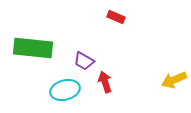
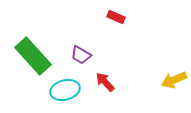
green rectangle: moved 8 px down; rotated 42 degrees clockwise
purple trapezoid: moved 3 px left, 6 px up
red arrow: rotated 25 degrees counterclockwise
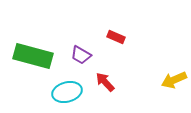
red rectangle: moved 20 px down
green rectangle: rotated 33 degrees counterclockwise
cyan ellipse: moved 2 px right, 2 px down
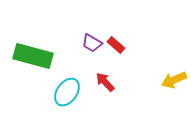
red rectangle: moved 8 px down; rotated 18 degrees clockwise
purple trapezoid: moved 11 px right, 12 px up
cyan ellipse: rotated 40 degrees counterclockwise
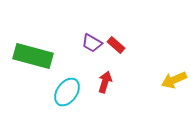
red arrow: rotated 60 degrees clockwise
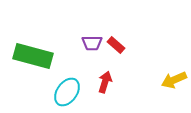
purple trapezoid: rotated 30 degrees counterclockwise
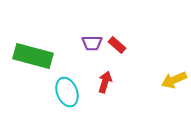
red rectangle: moved 1 px right
cyan ellipse: rotated 56 degrees counterclockwise
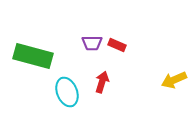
red rectangle: rotated 18 degrees counterclockwise
red arrow: moved 3 px left
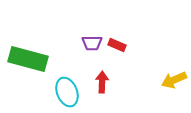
green rectangle: moved 5 px left, 3 px down
red arrow: rotated 15 degrees counterclockwise
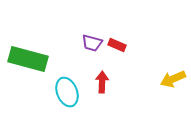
purple trapezoid: rotated 15 degrees clockwise
yellow arrow: moved 1 px left, 1 px up
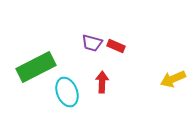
red rectangle: moved 1 px left, 1 px down
green rectangle: moved 8 px right, 8 px down; rotated 42 degrees counterclockwise
